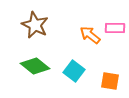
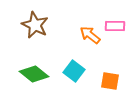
pink rectangle: moved 2 px up
green diamond: moved 1 px left, 8 px down
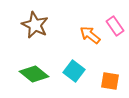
pink rectangle: rotated 54 degrees clockwise
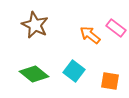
pink rectangle: moved 1 px right, 2 px down; rotated 18 degrees counterclockwise
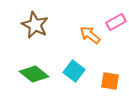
pink rectangle: moved 6 px up; rotated 66 degrees counterclockwise
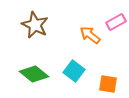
orange square: moved 2 px left, 3 px down
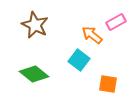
orange arrow: moved 2 px right
cyan square: moved 5 px right, 11 px up
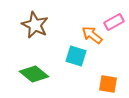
pink rectangle: moved 2 px left
cyan square: moved 3 px left, 4 px up; rotated 20 degrees counterclockwise
